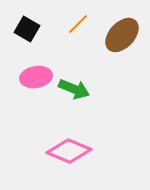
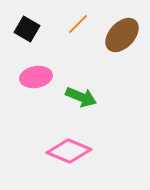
green arrow: moved 7 px right, 8 px down
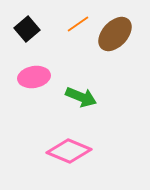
orange line: rotated 10 degrees clockwise
black square: rotated 20 degrees clockwise
brown ellipse: moved 7 px left, 1 px up
pink ellipse: moved 2 px left
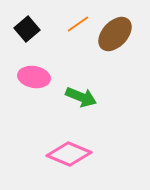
pink ellipse: rotated 20 degrees clockwise
pink diamond: moved 3 px down
